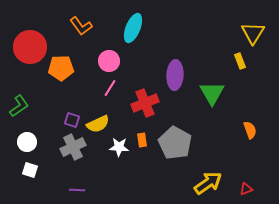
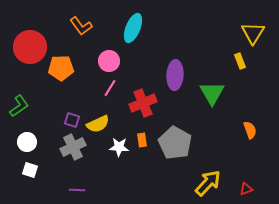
red cross: moved 2 px left
yellow arrow: rotated 12 degrees counterclockwise
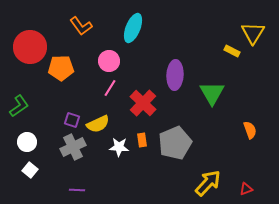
yellow rectangle: moved 8 px left, 10 px up; rotated 42 degrees counterclockwise
red cross: rotated 24 degrees counterclockwise
gray pentagon: rotated 20 degrees clockwise
white square: rotated 21 degrees clockwise
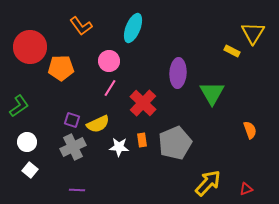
purple ellipse: moved 3 px right, 2 px up
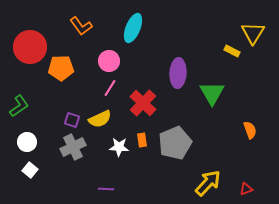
yellow semicircle: moved 2 px right, 5 px up
purple line: moved 29 px right, 1 px up
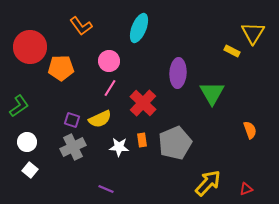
cyan ellipse: moved 6 px right
purple line: rotated 21 degrees clockwise
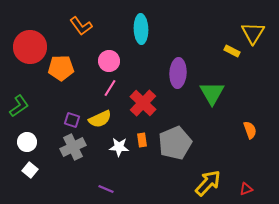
cyan ellipse: moved 2 px right, 1 px down; rotated 24 degrees counterclockwise
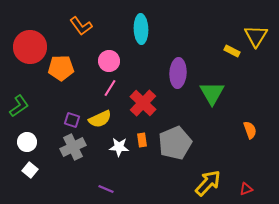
yellow triangle: moved 3 px right, 3 px down
